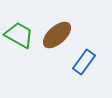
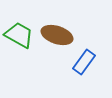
brown ellipse: rotated 60 degrees clockwise
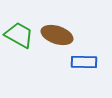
blue rectangle: rotated 55 degrees clockwise
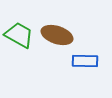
blue rectangle: moved 1 px right, 1 px up
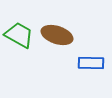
blue rectangle: moved 6 px right, 2 px down
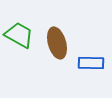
brown ellipse: moved 8 px down; rotated 56 degrees clockwise
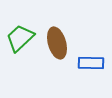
green trapezoid: moved 1 px right, 3 px down; rotated 72 degrees counterclockwise
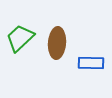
brown ellipse: rotated 20 degrees clockwise
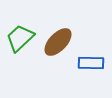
brown ellipse: moved 1 px right, 1 px up; rotated 40 degrees clockwise
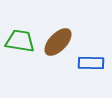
green trapezoid: moved 3 px down; rotated 52 degrees clockwise
